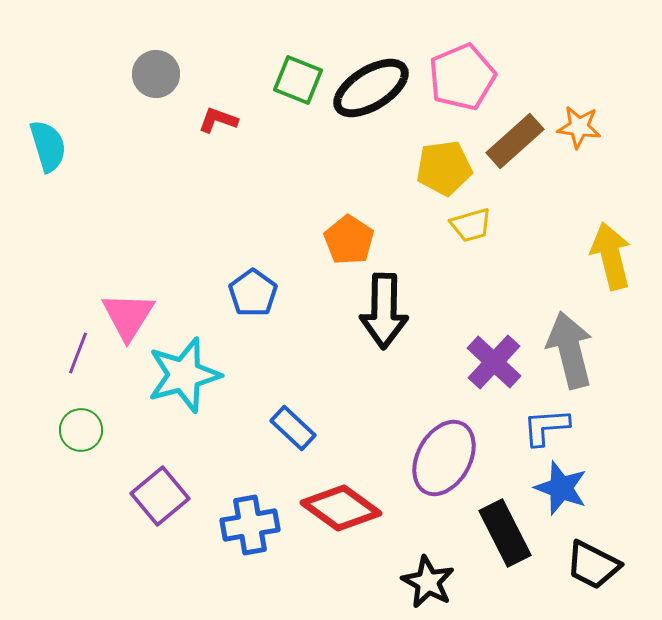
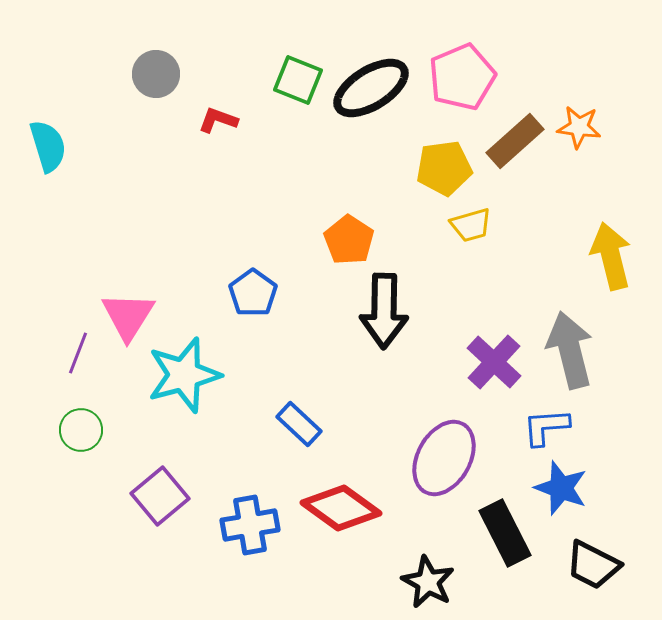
blue rectangle: moved 6 px right, 4 px up
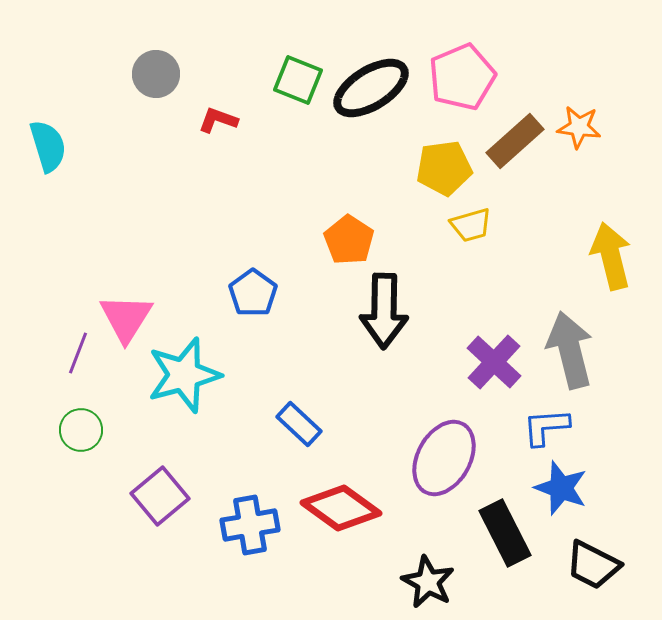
pink triangle: moved 2 px left, 2 px down
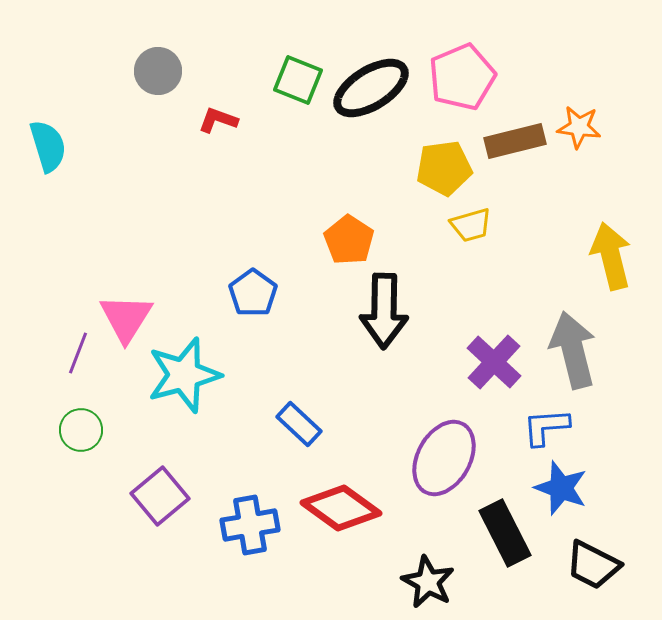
gray circle: moved 2 px right, 3 px up
brown rectangle: rotated 28 degrees clockwise
gray arrow: moved 3 px right
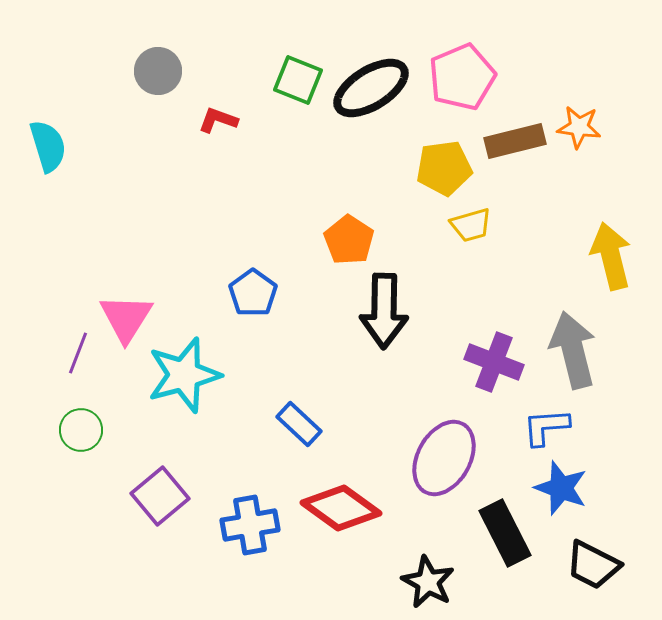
purple cross: rotated 22 degrees counterclockwise
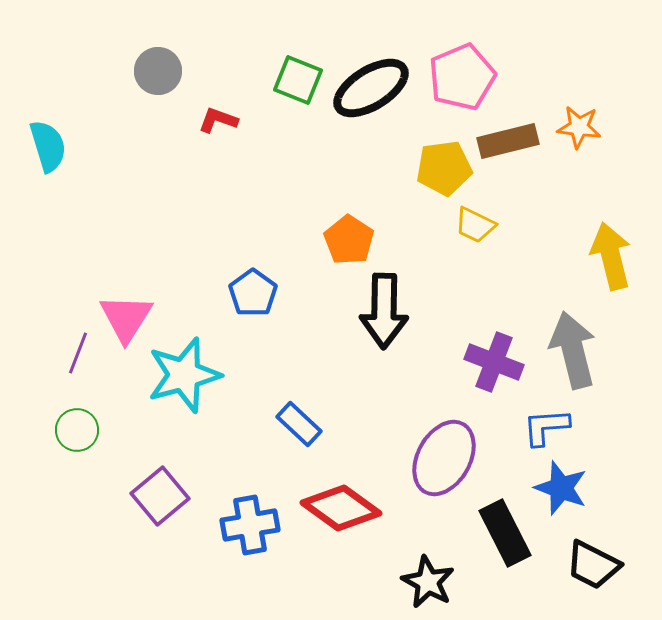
brown rectangle: moved 7 px left
yellow trapezoid: moved 4 px right; rotated 42 degrees clockwise
green circle: moved 4 px left
